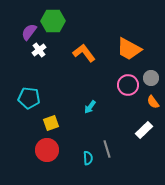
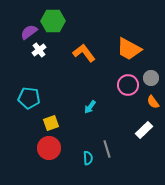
purple semicircle: rotated 18 degrees clockwise
red circle: moved 2 px right, 2 px up
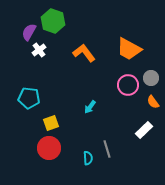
green hexagon: rotated 20 degrees clockwise
purple semicircle: rotated 24 degrees counterclockwise
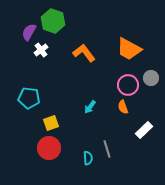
white cross: moved 2 px right
orange semicircle: moved 30 px left, 5 px down; rotated 16 degrees clockwise
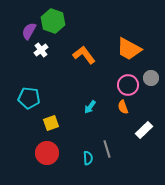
purple semicircle: moved 1 px up
orange L-shape: moved 2 px down
red circle: moved 2 px left, 5 px down
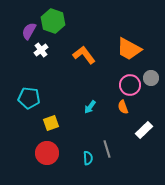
pink circle: moved 2 px right
